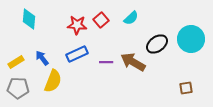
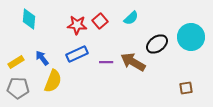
red square: moved 1 px left, 1 px down
cyan circle: moved 2 px up
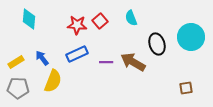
cyan semicircle: rotated 112 degrees clockwise
black ellipse: rotated 70 degrees counterclockwise
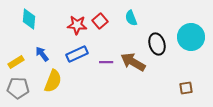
blue arrow: moved 4 px up
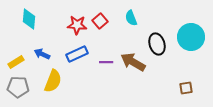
blue arrow: rotated 28 degrees counterclockwise
gray pentagon: moved 1 px up
